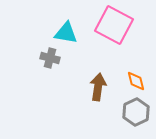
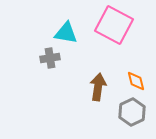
gray cross: rotated 24 degrees counterclockwise
gray hexagon: moved 4 px left
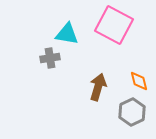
cyan triangle: moved 1 px right, 1 px down
orange diamond: moved 3 px right
brown arrow: rotated 8 degrees clockwise
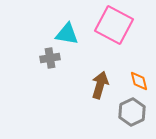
brown arrow: moved 2 px right, 2 px up
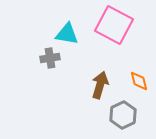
gray hexagon: moved 9 px left, 3 px down
